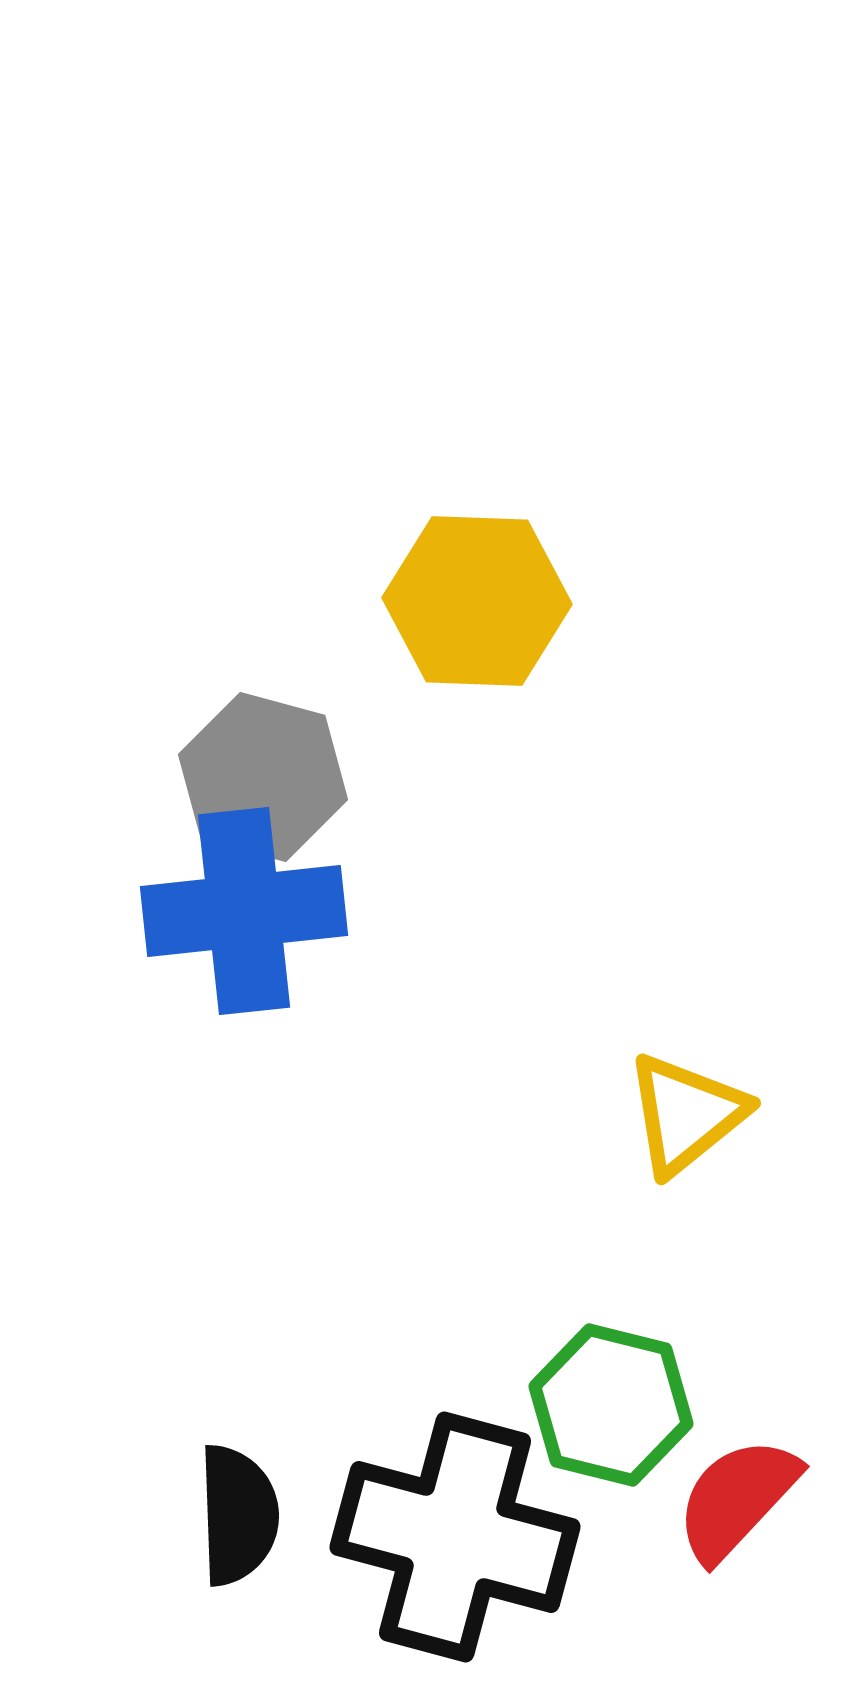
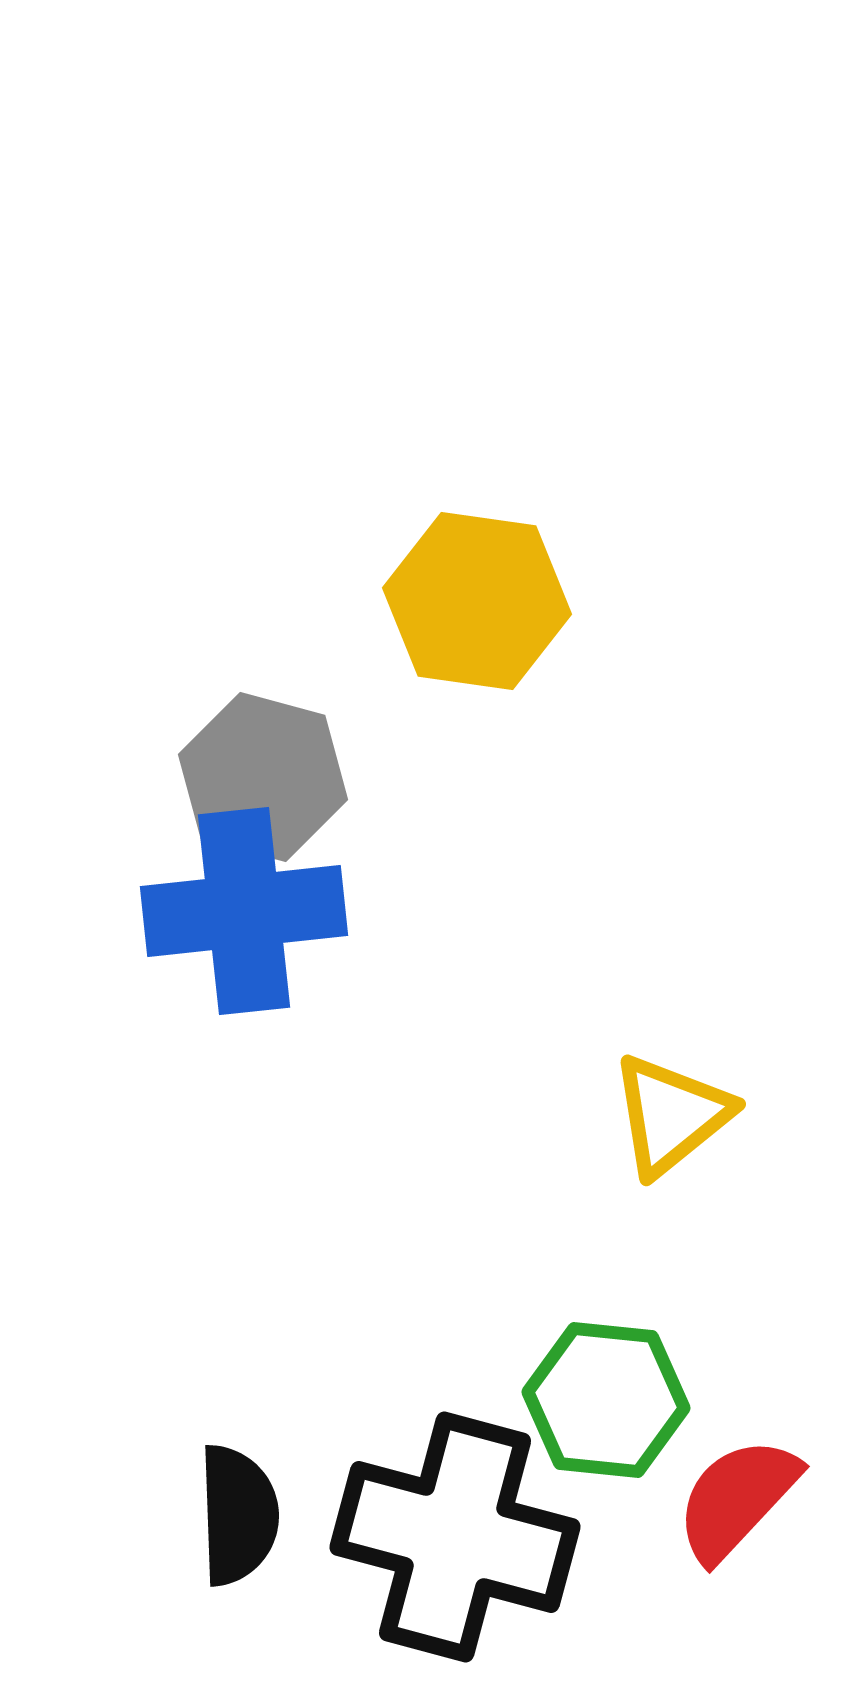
yellow hexagon: rotated 6 degrees clockwise
yellow triangle: moved 15 px left, 1 px down
green hexagon: moved 5 px left, 5 px up; rotated 8 degrees counterclockwise
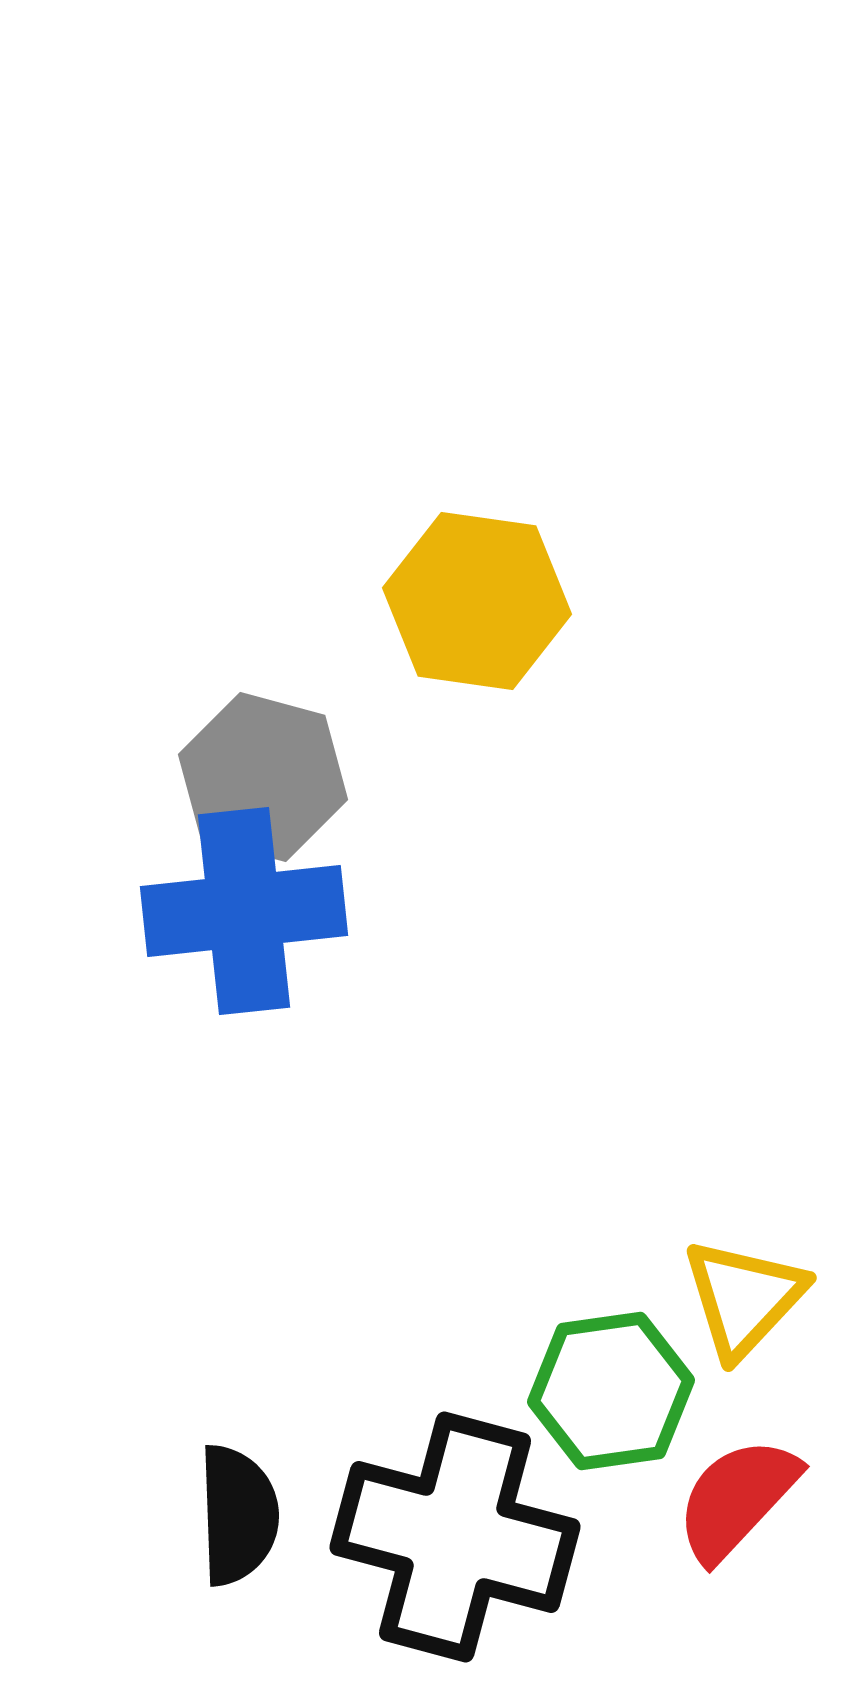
yellow triangle: moved 73 px right, 183 px down; rotated 8 degrees counterclockwise
green hexagon: moved 5 px right, 9 px up; rotated 14 degrees counterclockwise
